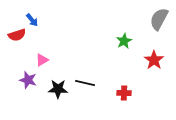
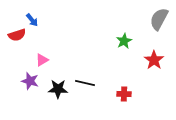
purple star: moved 2 px right, 1 px down
red cross: moved 1 px down
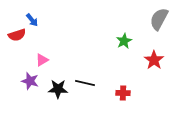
red cross: moved 1 px left, 1 px up
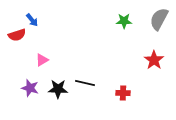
green star: moved 20 px up; rotated 28 degrees clockwise
purple star: moved 7 px down
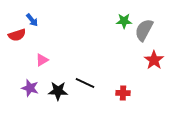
gray semicircle: moved 15 px left, 11 px down
black line: rotated 12 degrees clockwise
black star: moved 2 px down
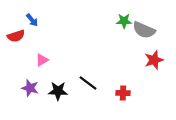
gray semicircle: rotated 95 degrees counterclockwise
red semicircle: moved 1 px left, 1 px down
red star: rotated 18 degrees clockwise
black line: moved 3 px right; rotated 12 degrees clockwise
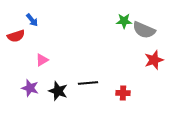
black line: rotated 42 degrees counterclockwise
black star: rotated 18 degrees clockwise
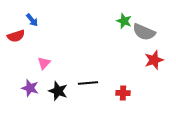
green star: rotated 21 degrees clockwise
gray semicircle: moved 2 px down
pink triangle: moved 2 px right, 3 px down; rotated 16 degrees counterclockwise
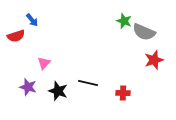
black line: rotated 18 degrees clockwise
purple star: moved 2 px left, 1 px up
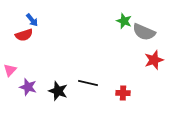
red semicircle: moved 8 px right, 1 px up
pink triangle: moved 34 px left, 7 px down
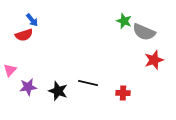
purple star: rotated 24 degrees counterclockwise
